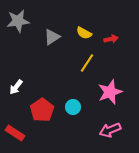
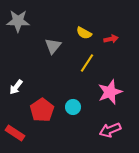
gray star: rotated 10 degrees clockwise
gray triangle: moved 1 px right, 9 px down; rotated 18 degrees counterclockwise
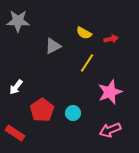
gray triangle: rotated 24 degrees clockwise
cyan circle: moved 6 px down
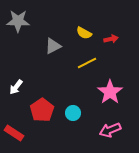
yellow line: rotated 30 degrees clockwise
pink star: rotated 15 degrees counterclockwise
red rectangle: moved 1 px left
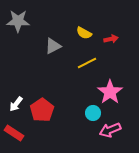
white arrow: moved 17 px down
cyan circle: moved 20 px right
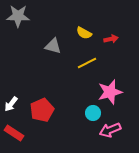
gray star: moved 5 px up
gray triangle: rotated 42 degrees clockwise
pink star: rotated 20 degrees clockwise
white arrow: moved 5 px left
red pentagon: rotated 10 degrees clockwise
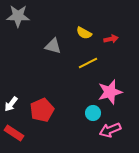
yellow line: moved 1 px right
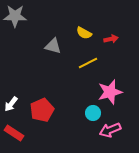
gray star: moved 3 px left
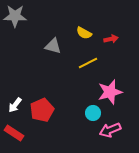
white arrow: moved 4 px right, 1 px down
